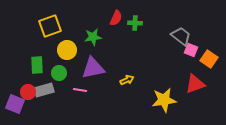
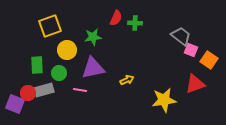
orange square: moved 1 px down
red circle: moved 1 px down
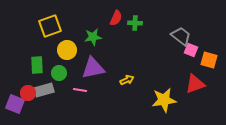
orange square: rotated 18 degrees counterclockwise
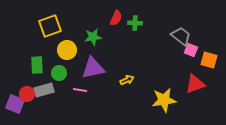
red circle: moved 1 px left, 1 px down
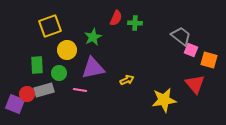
green star: rotated 18 degrees counterclockwise
red triangle: rotated 50 degrees counterclockwise
